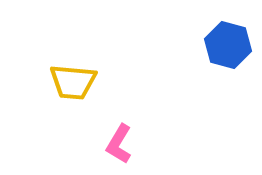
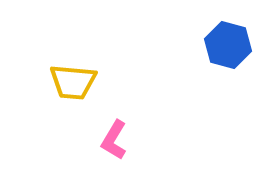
pink L-shape: moved 5 px left, 4 px up
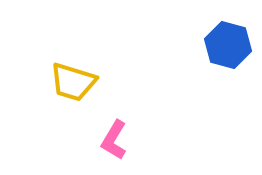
yellow trapezoid: rotated 12 degrees clockwise
